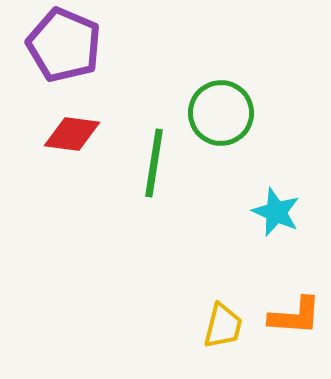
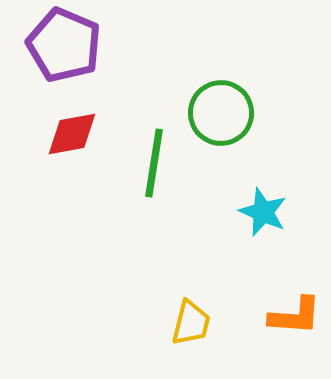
red diamond: rotated 18 degrees counterclockwise
cyan star: moved 13 px left
yellow trapezoid: moved 32 px left, 3 px up
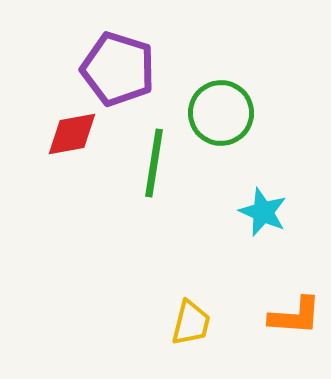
purple pentagon: moved 54 px right, 24 px down; rotated 6 degrees counterclockwise
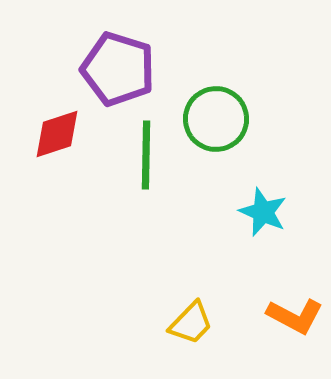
green circle: moved 5 px left, 6 px down
red diamond: moved 15 px left; rotated 8 degrees counterclockwise
green line: moved 8 px left, 8 px up; rotated 8 degrees counterclockwise
orange L-shape: rotated 24 degrees clockwise
yellow trapezoid: rotated 30 degrees clockwise
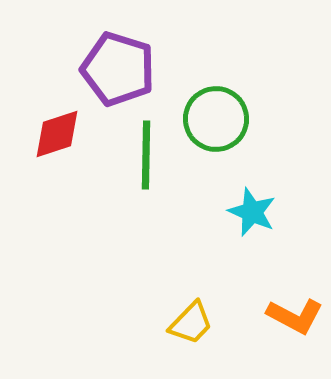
cyan star: moved 11 px left
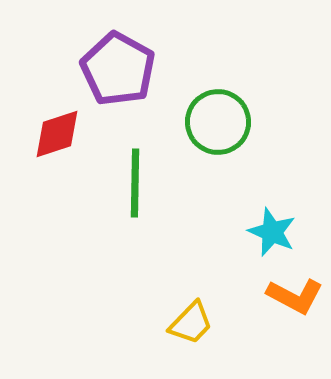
purple pentagon: rotated 12 degrees clockwise
green circle: moved 2 px right, 3 px down
green line: moved 11 px left, 28 px down
cyan star: moved 20 px right, 20 px down
orange L-shape: moved 20 px up
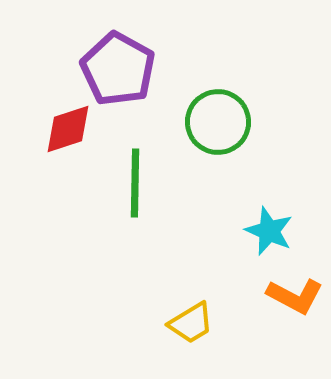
red diamond: moved 11 px right, 5 px up
cyan star: moved 3 px left, 1 px up
yellow trapezoid: rotated 15 degrees clockwise
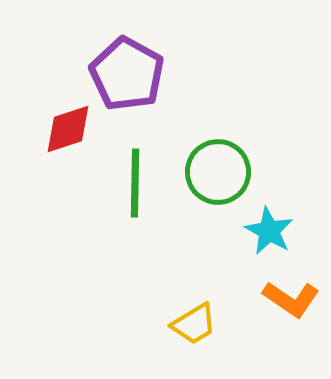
purple pentagon: moved 9 px right, 5 px down
green circle: moved 50 px down
cyan star: rotated 6 degrees clockwise
orange L-shape: moved 4 px left, 3 px down; rotated 6 degrees clockwise
yellow trapezoid: moved 3 px right, 1 px down
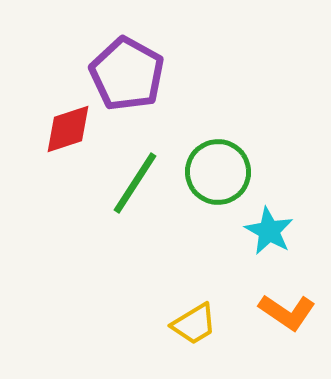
green line: rotated 32 degrees clockwise
orange L-shape: moved 4 px left, 13 px down
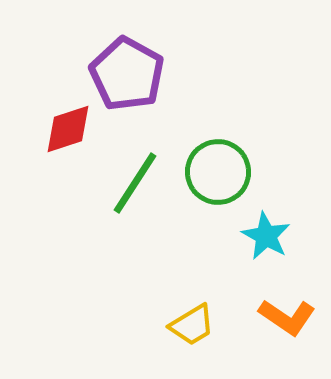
cyan star: moved 3 px left, 5 px down
orange L-shape: moved 5 px down
yellow trapezoid: moved 2 px left, 1 px down
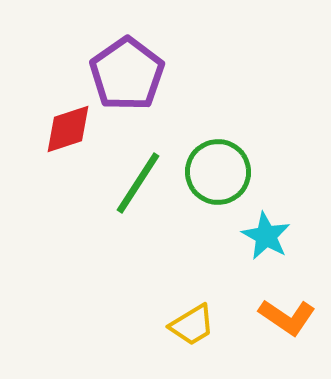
purple pentagon: rotated 8 degrees clockwise
green line: moved 3 px right
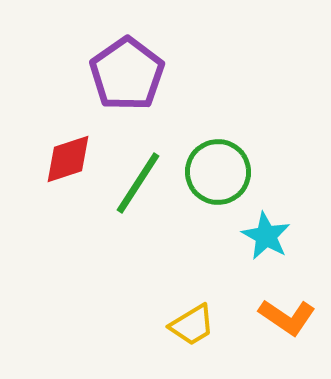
red diamond: moved 30 px down
